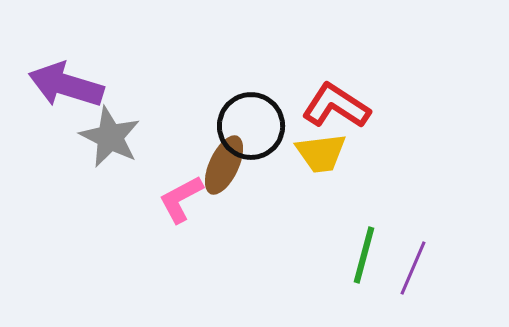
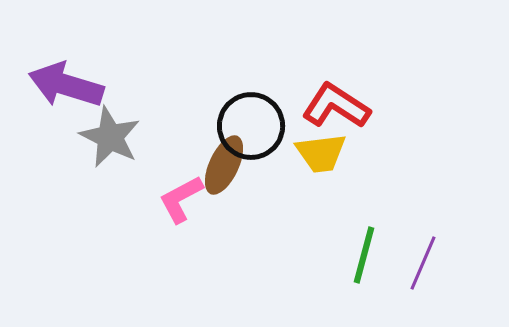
purple line: moved 10 px right, 5 px up
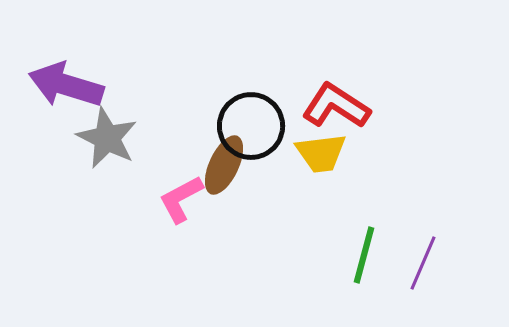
gray star: moved 3 px left, 1 px down
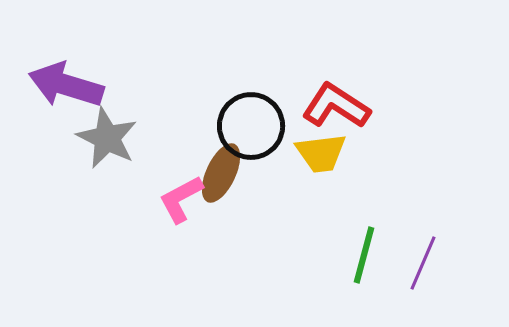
brown ellipse: moved 3 px left, 8 px down
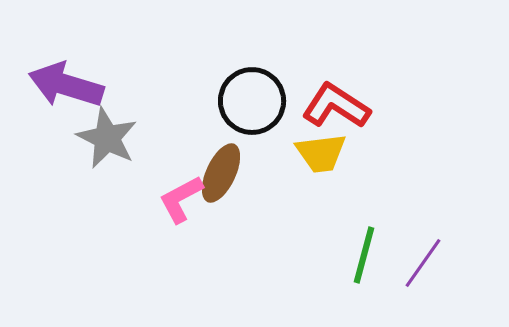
black circle: moved 1 px right, 25 px up
purple line: rotated 12 degrees clockwise
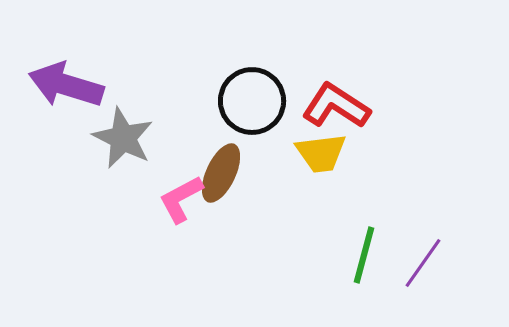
gray star: moved 16 px right
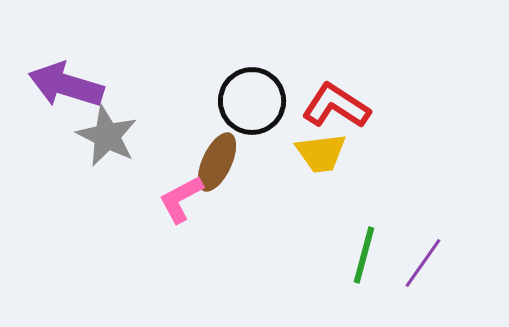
gray star: moved 16 px left, 2 px up
brown ellipse: moved 4 px left, 11 px up
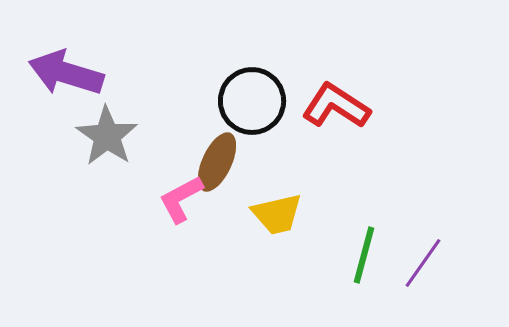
purple arrow: moved 12 px up
gray star: rotated 8 degrees clockwise
yellow trapezoid: moved 44 px left, 61 px down; rotated 6 degrees counterclockwise
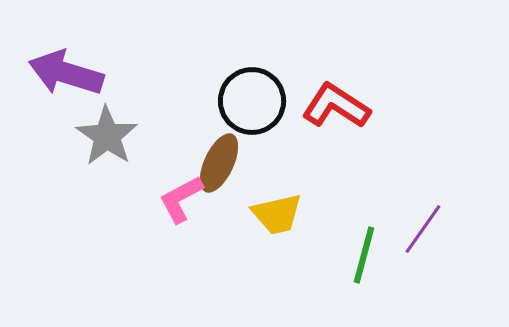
brown ellipse: moved 2 px right, 1 px down
purple line: moved 34 px up
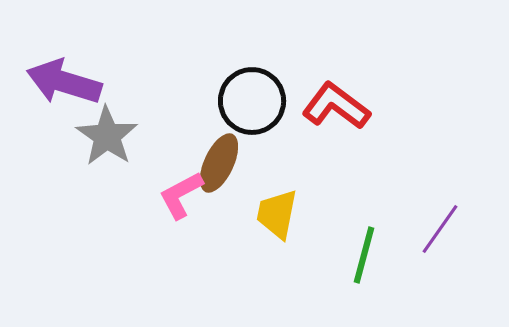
purple arrow: moved 2 px left, 9 px down
red L-shape: rotated 4 degrees clockwise
pink L-shape: moved 4 px up
yellow trapezoid: rotated 114 degrees clockwise
purple line: moved 17 px right
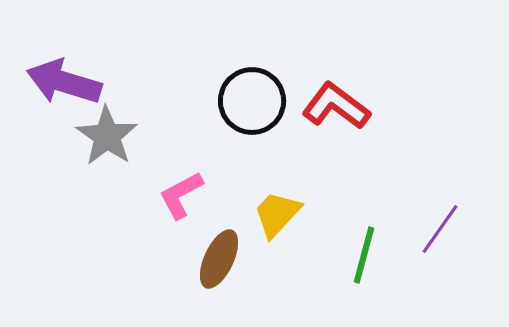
brown ellipse: moved 96 px down
yellow trapezoid: rotated 32 degrees clockwise
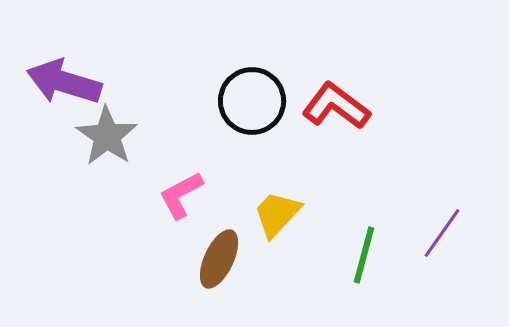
purple line: moved 2 px right, 4 px down
